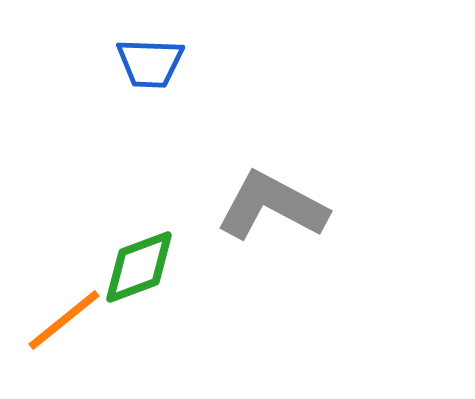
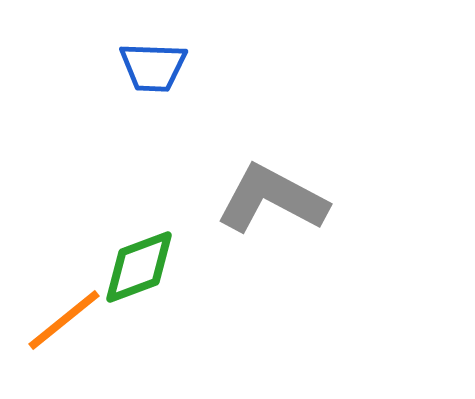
blue trapezoid: moved 3 px right, 4 px down
gray L-shape: moved 7 px up
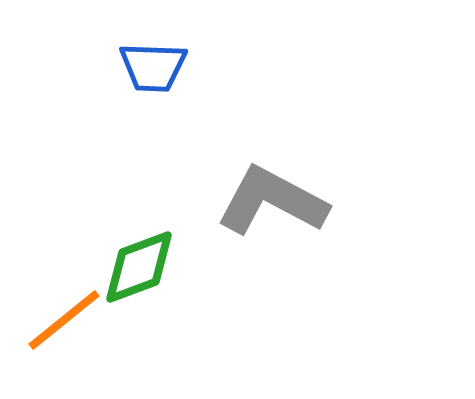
gray L-shape: moved 2 px down
